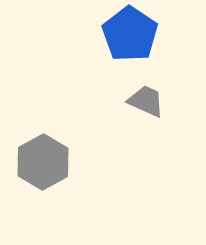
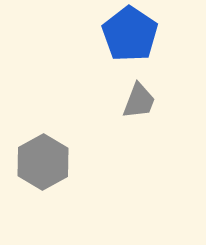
gray trapezoid: moved 7 px left; rotated 87 degrees clockwise
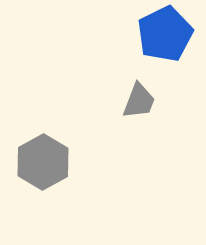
blue pentagon: moved 35 px right; rotated 12 degrees clockwise
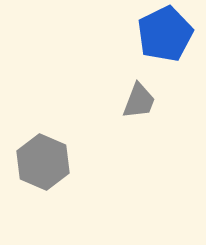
gray hexagon: rotated 8 degrees counterclockwise
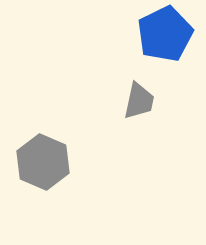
gray trapezoid: rotated 9 degrees counterclockwise
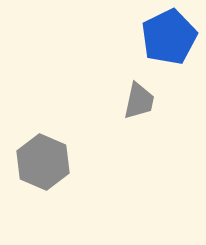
blue pentagon: moved 4 px right, 3 px down
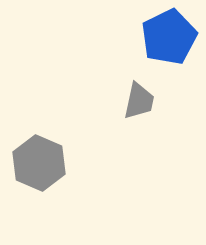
gray hexagon: moved 4 px left, 1 px down
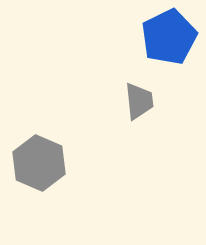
gray trapezoid: rotated 18 degrees counterclockwise
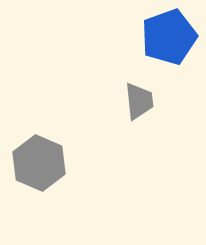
blue pentagon: rotated 6 degrees clockwise
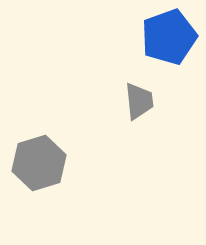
gray hexagon: rotated 20 degrees clockwise
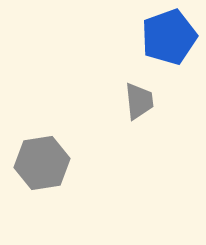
gray hexagon: moved 3 px right; rotated 8 degrees clockwise
